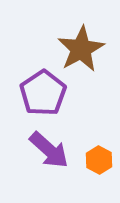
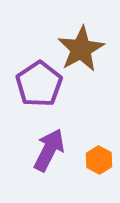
purple pentagon: moved 4 px left, 9 px up
purple arrow: rotated 105 degrees counterclockwise
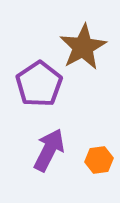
brown star: moved 2 px right, 2 px up
orange hexagon: rotated 24 degrees clockwise
